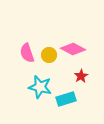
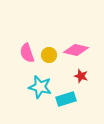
pink diamond: moved 3 px right, 1 px down; rotated 15 degrees counterclockwise
red star: rotated 24 degrees counterclockwise
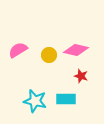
pink semicircle: moved 9 px left, 3 px up; rotated 78 degrees clockwise
cyan star: moved 5 px left, 14 px down
cyan rectangle: rotated 18 degrees clockwise
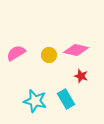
pink semicircle: moved 2 px left, 3 px down
cyan rectangle: rotated 60 degrees clockwise
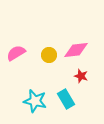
pink diamond: rotated 20 degrees counterclockwise
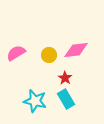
red star: moved 16 px left, 2 px down; rotated 16 degrees clockwise
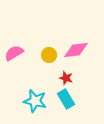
pink semicircle: moved 2 px left
red star: moved 1 px right; rotated 16 degrees counterclockwise
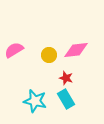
pink semicircle: moved 3 px up
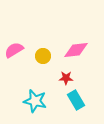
yellow circle: moved 6 px left, 1 px down
red star: rotated 16 degrees counterclockwise
cyan rectangle: moved 10 px right, 1 px down
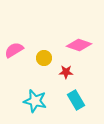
pink diamond: moved 3 px right, 5 px up; rotated 25 degrees clockwise
yellow circle: moved 1 px right, 2 px down
red star: moved 6 px up
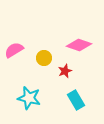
red star: moved 1 px left, 1 px up; rotated 24 degrees counterclockwise
cyan star: moved 6 px left, 3 px up
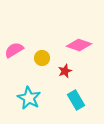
yellow circle: moved 2 px left
cyan star: rotated 15 degrees clockwise
